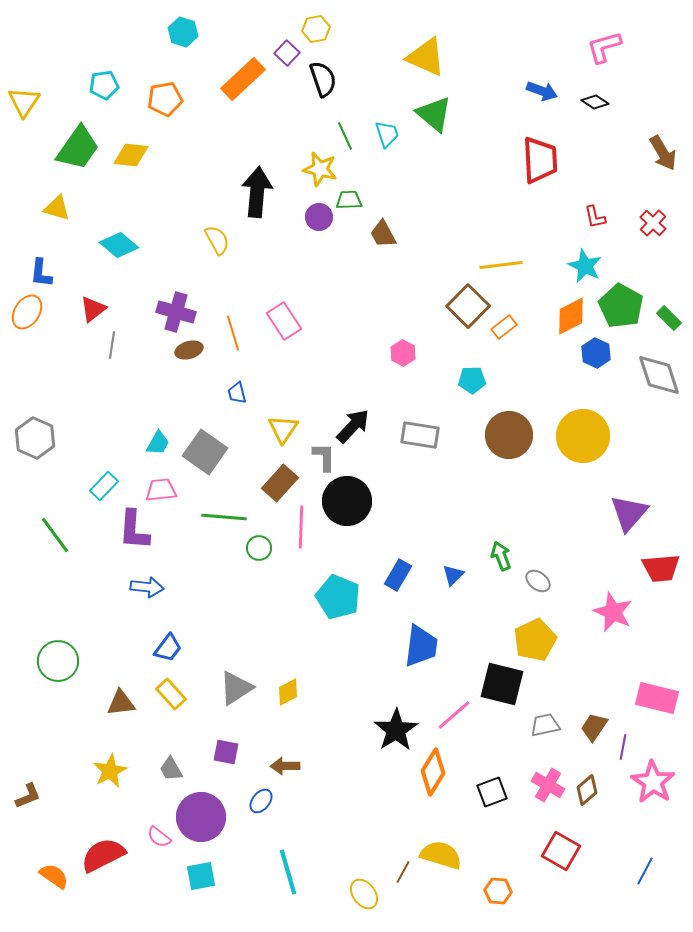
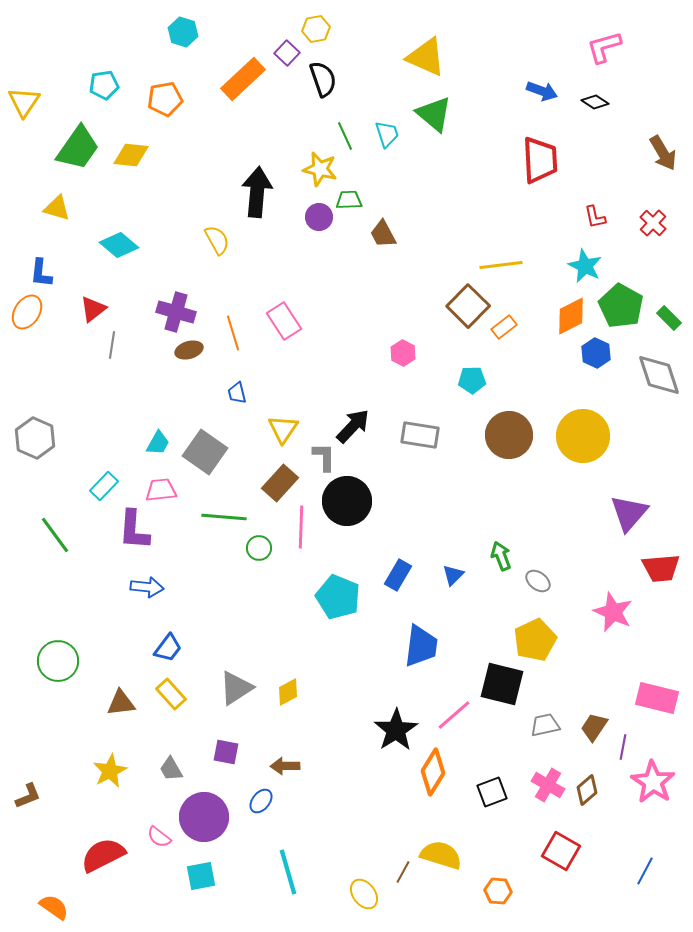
purple circle at (201, 817): moved 3 px right
orange semicircle at (54, 876): moved 31 px down
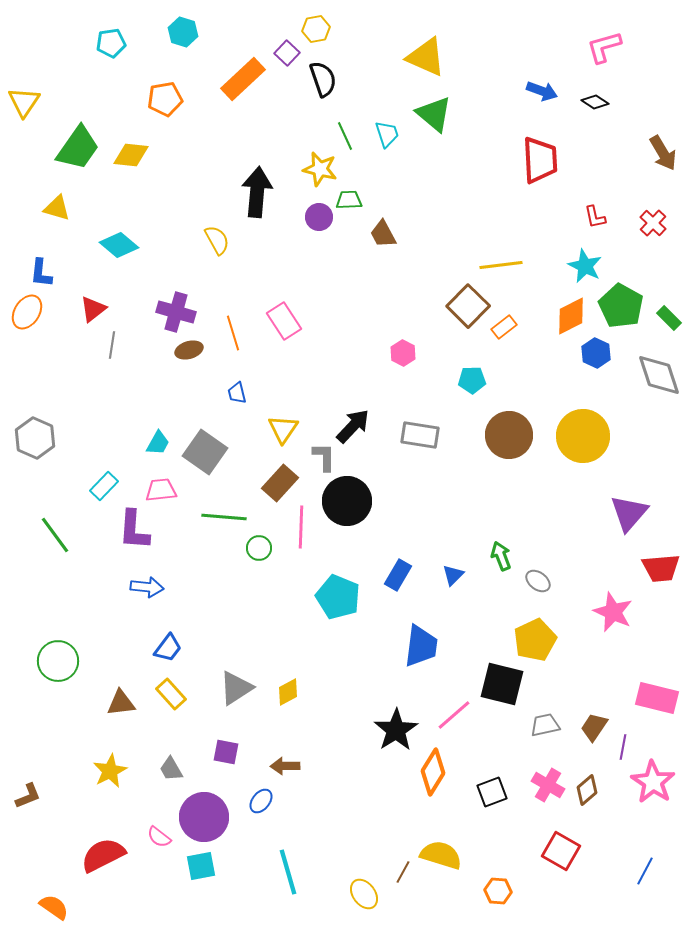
cyan pentagon at (104, 85): moved 7 px right, 42 px up
cyan square at (201, 876): moved 10 px up
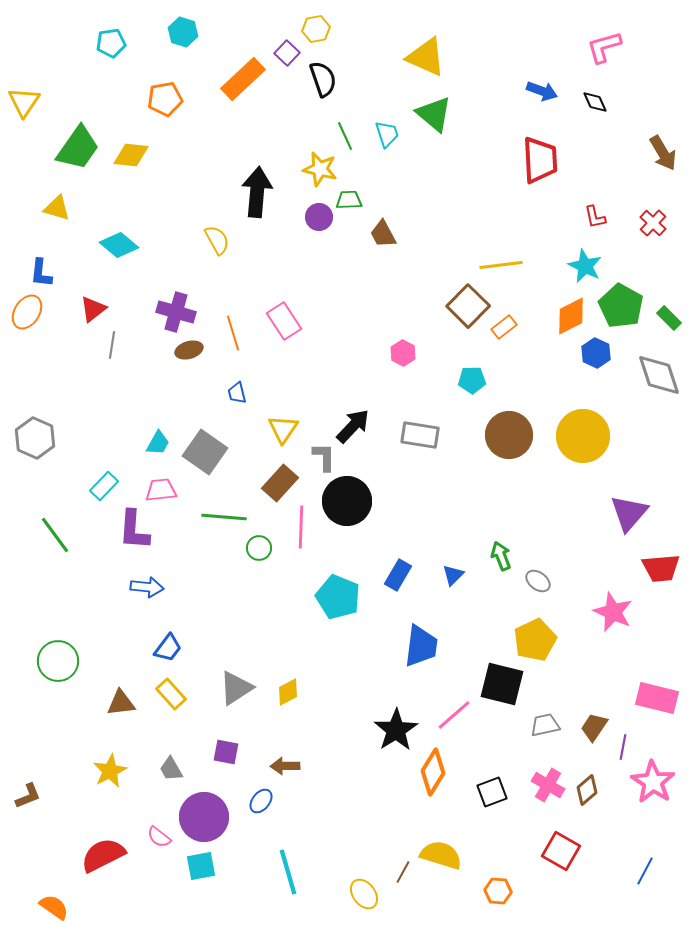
black diamond at (595, 102): rotated 32 degrees clockwise
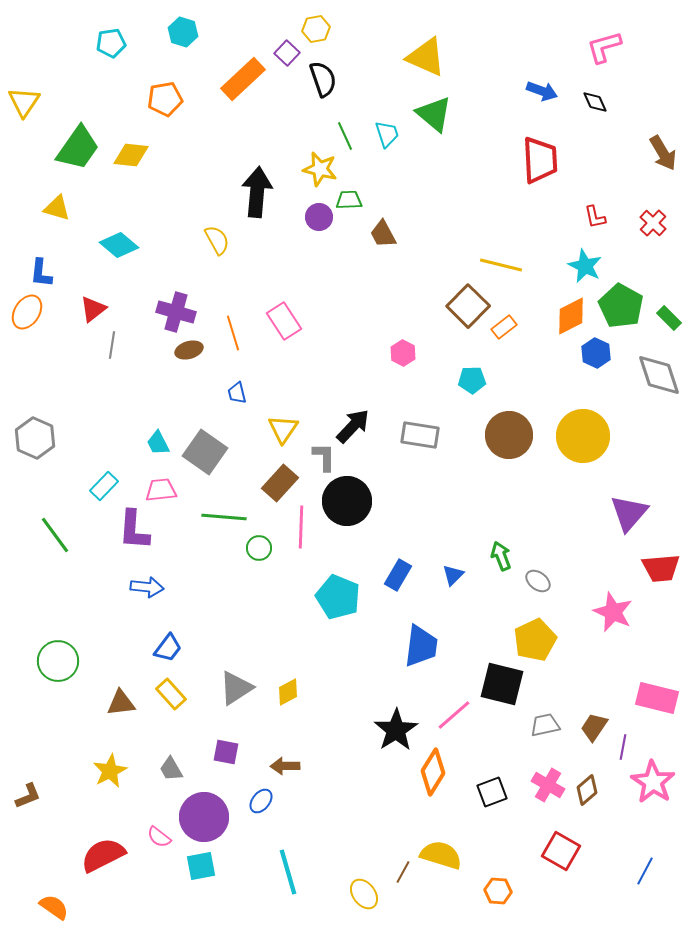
yellow line at (501, 265): rotated 21 degrees clockwise
cyan trapezoid at (158, 443): rotated 124 degrees clockwise
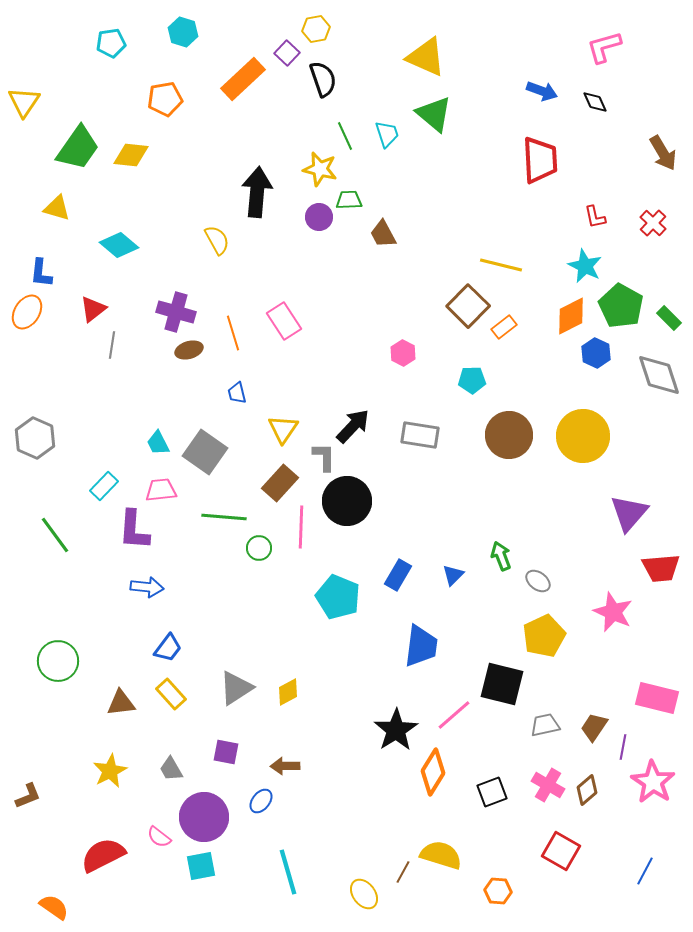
yellow pentagon at (535, 640): moved 9 px right, 4 px up
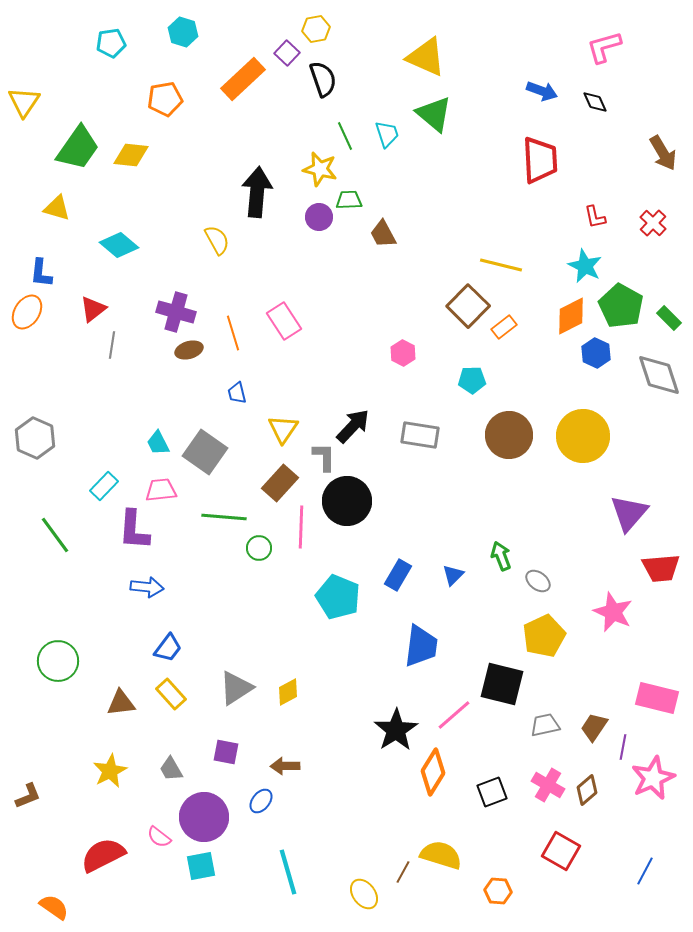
pink star at (653, 782): moved 4 px up; rotated 15 degrees clockwise
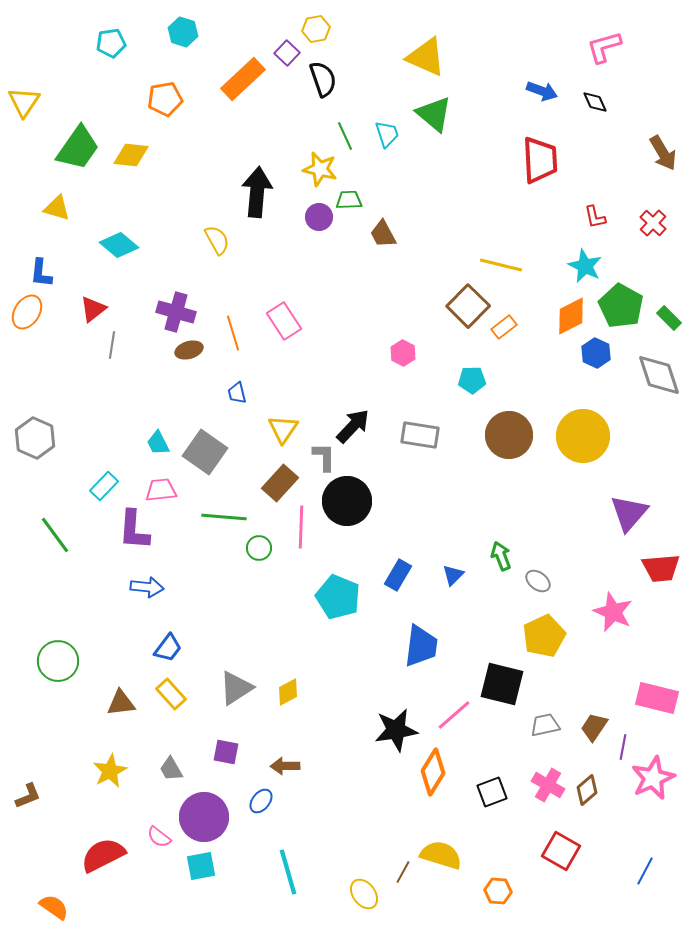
black star at (396, 730): rotated 24 degrees clockwise
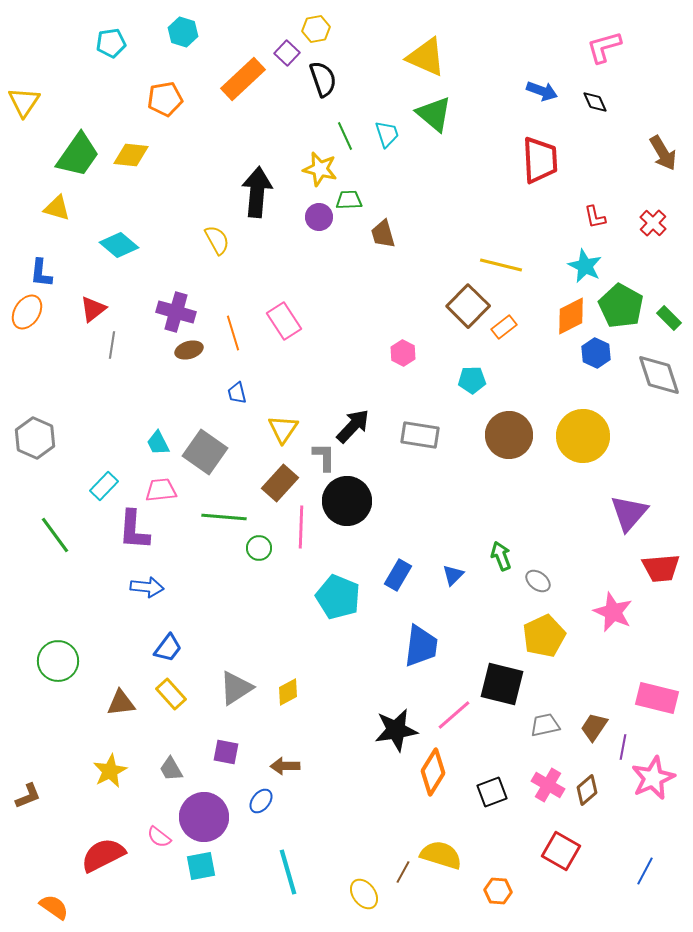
green trapezoid at (78, 148): moved 7 px down
brown trapezoid at (383, 234): rotated 12 degrees clockwise
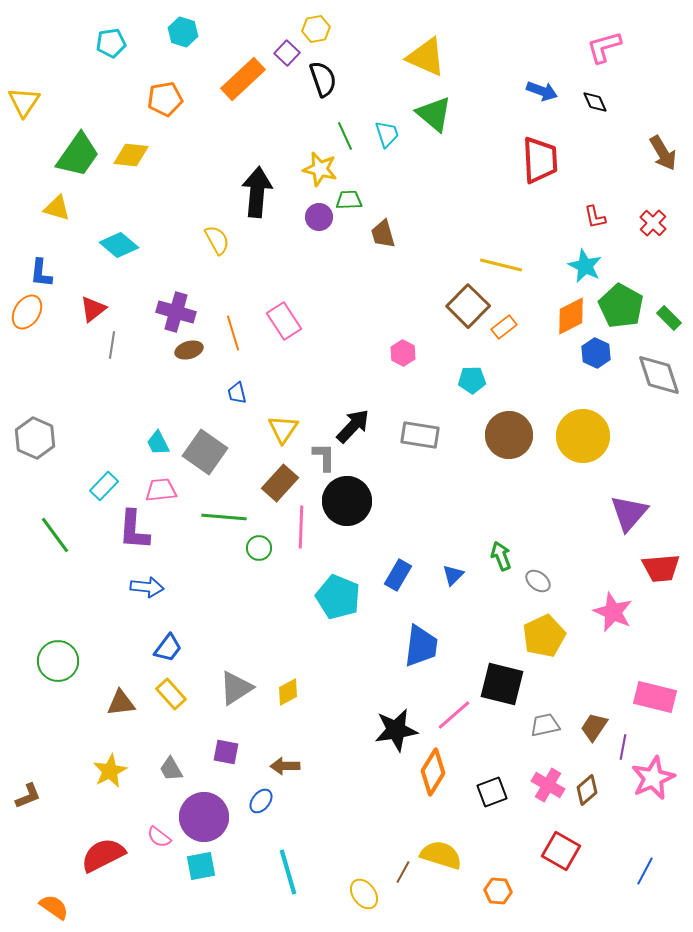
pink rectangle at (657, 698): moved 2 px left, 1 px up
